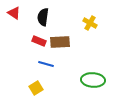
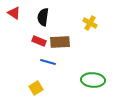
blue line: moved 2 px right, 2 px up
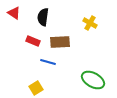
red rectangle: moved 6 px left
green ellipse: rotated 25 degrees clockwise
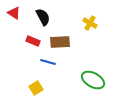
black semicircle: rotated 144 degrees clockwise
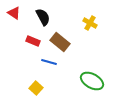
brown rectangle: rotated 42 degrees clockwise
blue line: moved 1 px right
green ellipse: moved 1 px left, 1 px down
yellow square: rotated 16 degrees counterclockwise
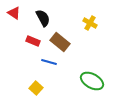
black semicircle: moved 1 px down
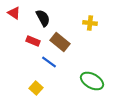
yellow cross: rotated 24 degrees counterclockwise
blue line: rotated 21 degrees clockwise
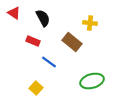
brown rectangle: moved 12 px right
green ellipse: rotated 45 degrees counterclockwise
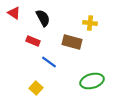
brown rectangle: rotated 24 degrees counterclockwise
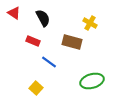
yellow cross: rotated 24 degrees clockwise
